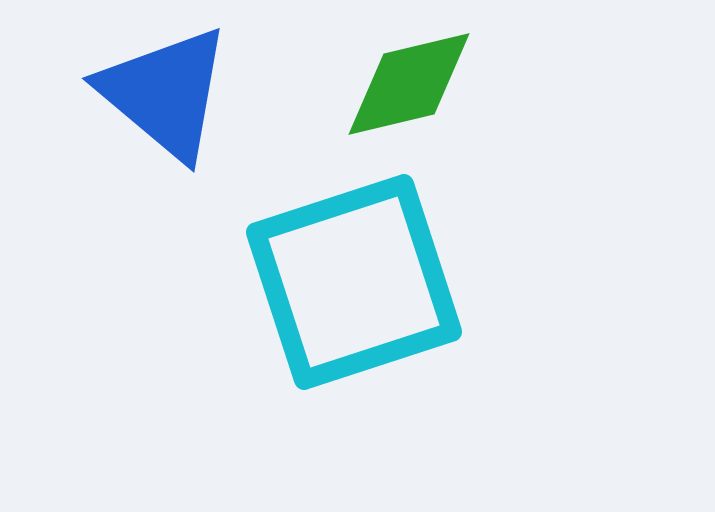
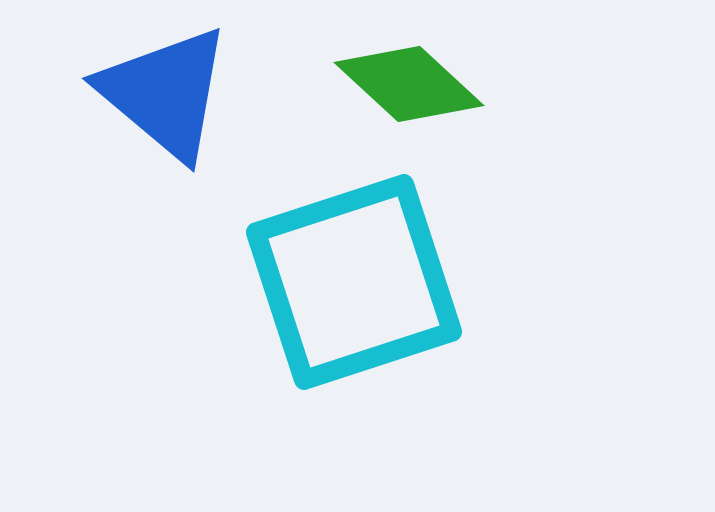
green diamond: rotated 56 degrees clockwise
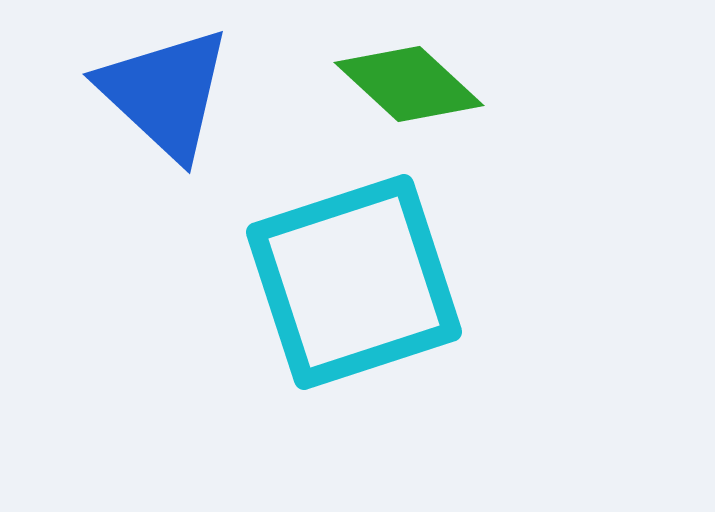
blue triangle: rotated 3 degrees clockwise
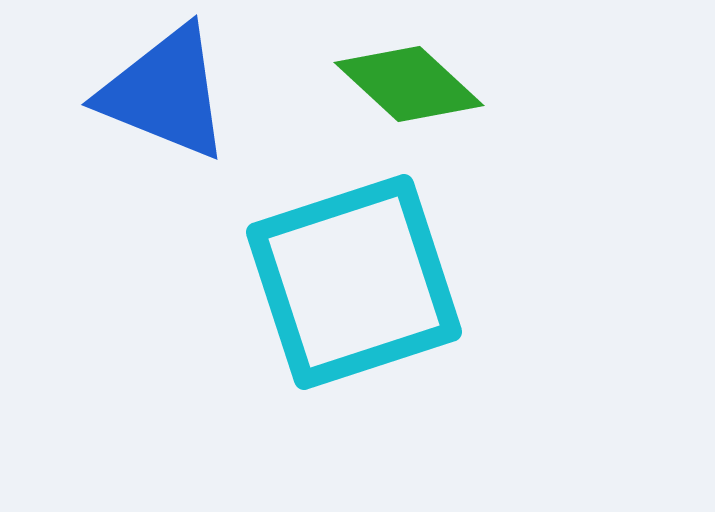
blue triangle: rotated 21 degrees counterclockwise
